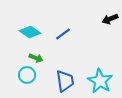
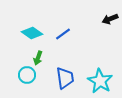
cyan diamond: moved 2 px right, 1 px down
green arrow: moved 2 px right; rotated 88 degrees clockwise
blue trapezoid: moved 3 px up
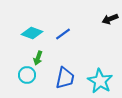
cyan diamond: rotated 15 degrees counterclockwise
blue trapezoid: rotated 20 degrees clockwise
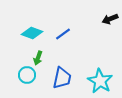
blue trapezoid: moved 3 px left
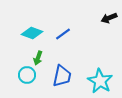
black arrow: moved 1 px left, 1 px up
blue trapezoid: moved 2 px up
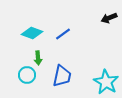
green arrow: rotated 24 degrees counterclockwise
cyan star: moved 6 px right, 1 px down
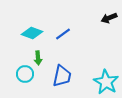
cyan circle: moved 2 px left, 1 px up
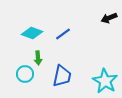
cyan star: moved 1 px left, 1 px up
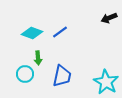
blue line: moved 3 px left, 2 px up
cyan star: moved 1 px right, 1 px down
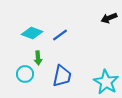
blue line: moved 3 px down
